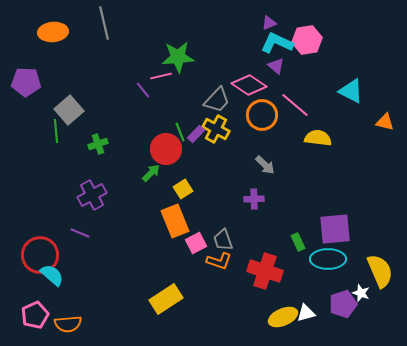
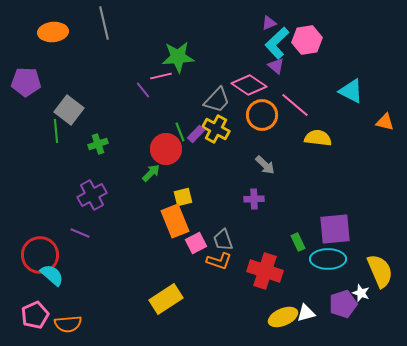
cyan L-shape at (277, 43): rotated 68 degrees counterclockwise
gray square at (69, 110): rotated 12 degrees counterclockwise
yellow square at (183, 189): moved 8 px down; rotated 18 degrees clockwise
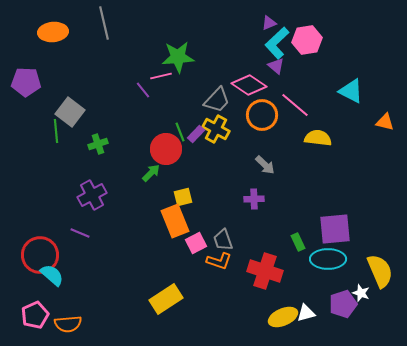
gray square at (69, 110): moved 1 px right, 2 px down
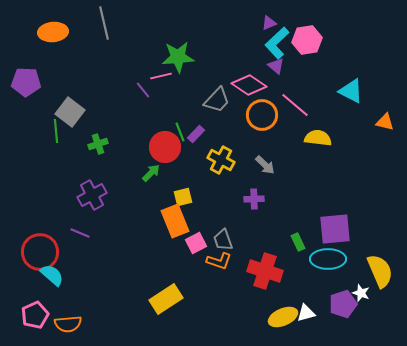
yellow cross at (216, 129): moved 5 px right, 31 px down
red circle at (166, 149): moved 1 px left, 2 px up
red circle at (40, 255): moved 3 px up
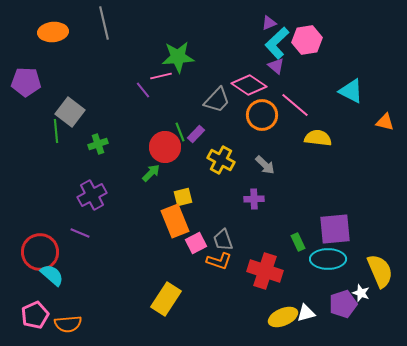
yellow rectangle at (166, 299): rotated 24 degrees counterclockwise
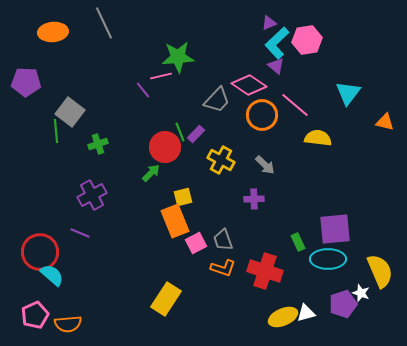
gray line at (104, 23): rotated 12 degrees counterclockwise
cyan triangle at (351, 91): moved 3 px left, 2 px down; rotated 40 degrees clockwise
orange L-shape at (219, 261): moved 4 px right, 7 px down
